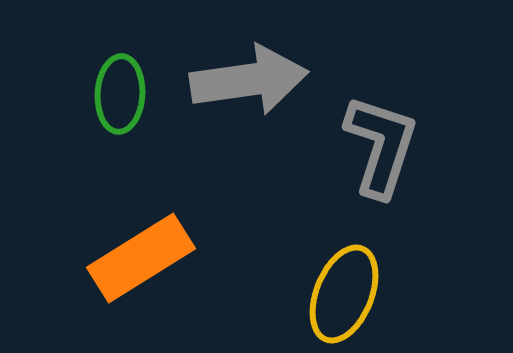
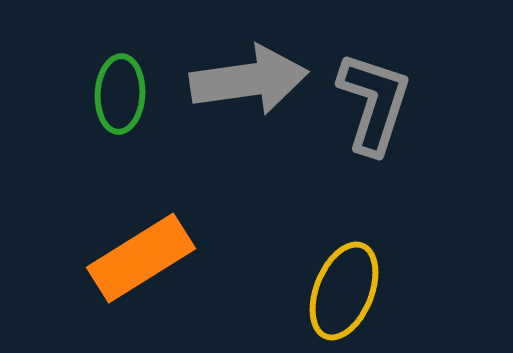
gray L-shape: moved 7 px left, 43 px up
yellow ellipse: moved 3 px up
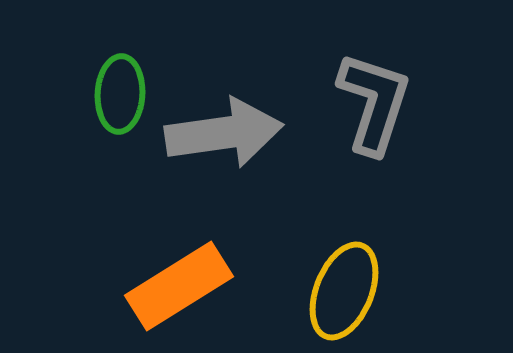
gray arrow: moved 25 px left, 53 px down
orange rectangle: moved 38 px right, 28 px down
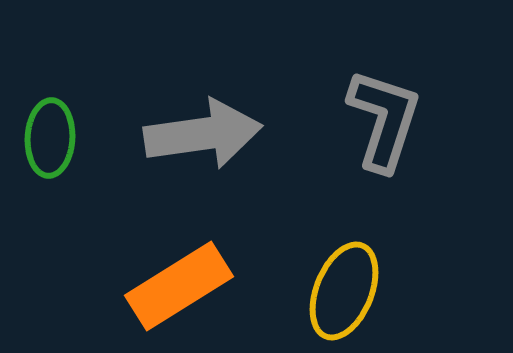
green ellipse: moved 70 px left, 44 px down
gray L-shape: moved 10 px right, 17 px down
gray arrow: moved 21 px left, 1 px down
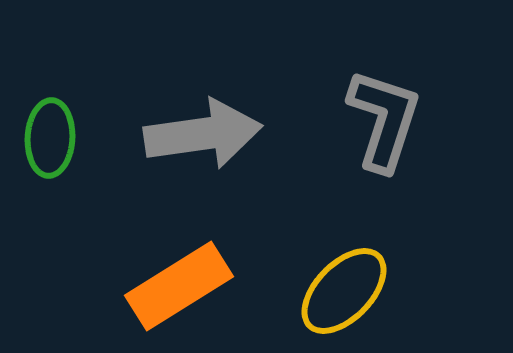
yellow ellipse: rotated 22 degrees clockwise
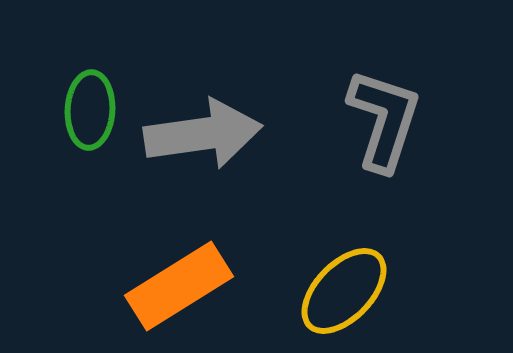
green ellipse: moved 40 px right, 28 px up
